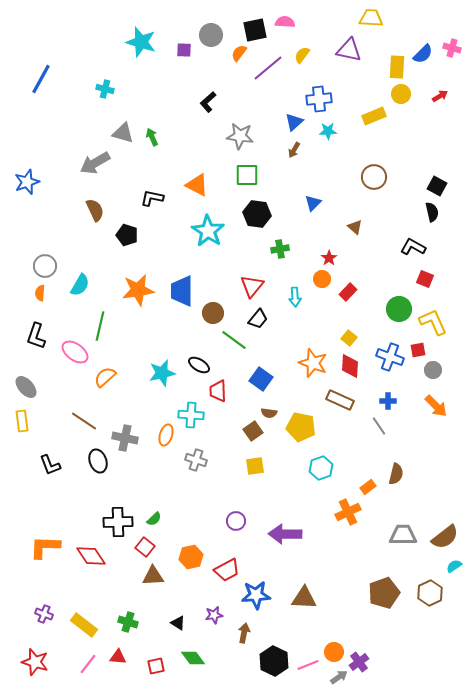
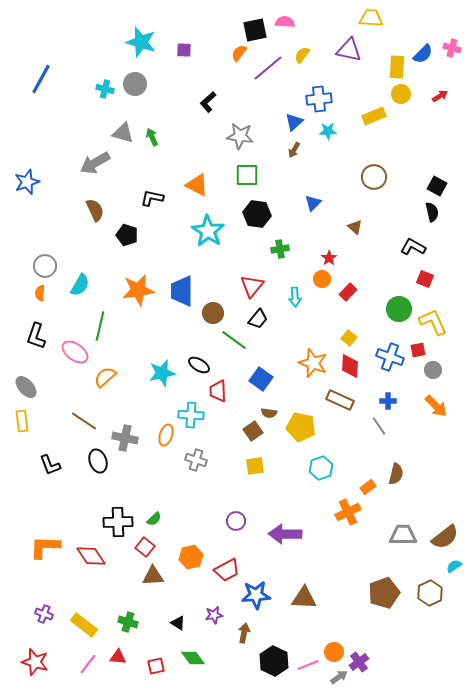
gray circle at (211, 35): moved 76 px left, 49 px down
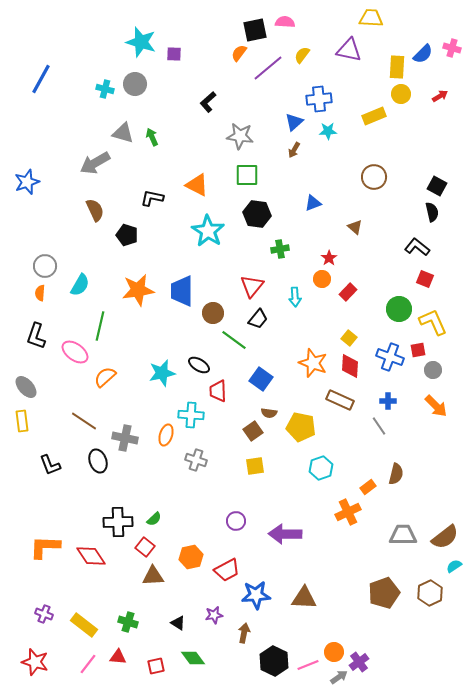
purple square at (184, 50): moved 10 px left, 4 px down
blue triangle at (313, 203): rotated 24 degrees clockwise
black L-shape at (413, 247): moved 4 px right; rotated 10 degrees clockwise
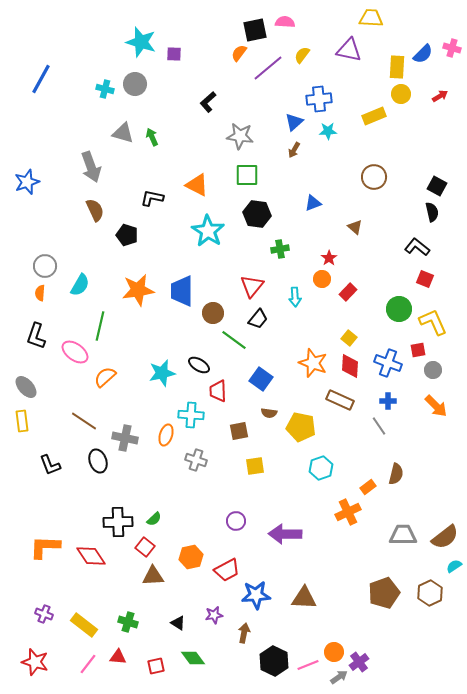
gray arrow at (95, 163): moved 4 px left, 4 px down; rotated 80 degrees counterclockwise
blue cross at (390, 357): moved 2 px left, 6 px down
brown square at (253, 431): moved 14 px left; rotated 24 degrees clockwise
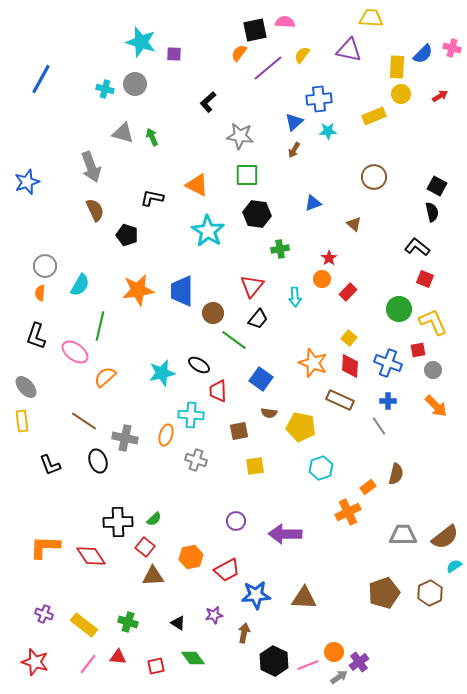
brown triangle at (355, 227): moved 1 px left, 3 px up
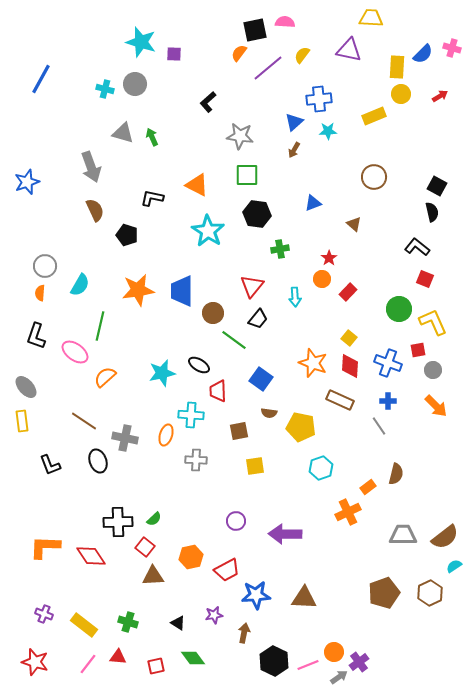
gray cross at (196, 460): rotated 15 degrees counterclockwise
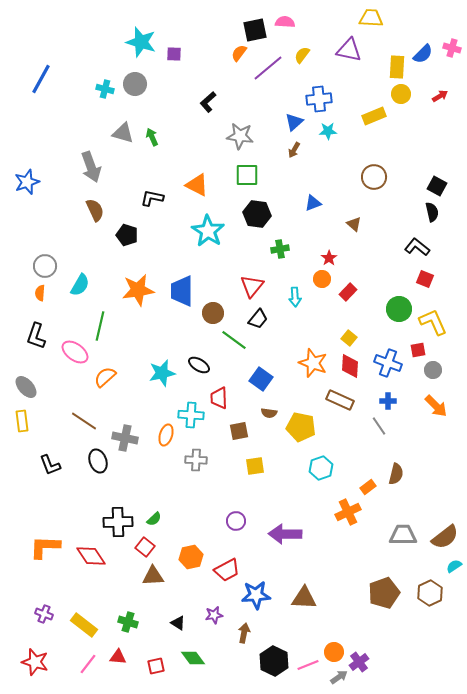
red trapezoid at (218, 391): moved 1 px right, 7 px down
